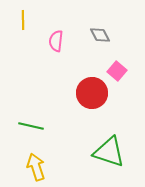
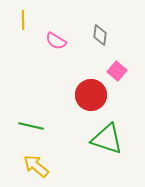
gray diamond: rotated 35 degrees clockwise
pink semicircle: rotated 65 degrees counterclockwise
red circle: moved 1 px left, 2 px down
green triangle: moved 2 px left, 13 px up
yellow arrow: moved 1 px up; rotated 32 degrees counterclockwise
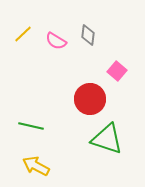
yellow line: moved 14 px down; rotated 48 degrees clockwise
gray diamond: moved 12 px left
red circle: moved 1 px left, 4 px down
yellow arrow: rotated 12 degrees counterclockwise
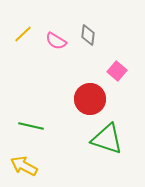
yellow arrow: moved 12 px left
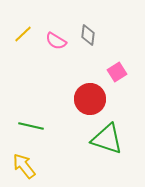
pink square: moved 1 px down; rotated 18 degrees clockwise
yellow arrow: rotated 24 degrees clockwise
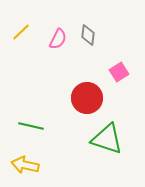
yellow line: moved 2 px left, 2 px up
pink semicircle: moved 2 px right, 2 px up; rotated 95 degrees counterclockwise
pink square: moved 2 px right
red circle: moved 3 px left, 1 px up
yellow arrow: moved 1 px right, 1 px up; rotated 40 degrees counterclockwise
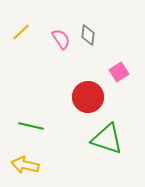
pink semicircle: moved 3 px right; rotated 60 degrees counterclockwise
red circle: moved 1 px right, 1 px up
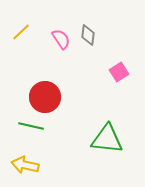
red circle: moved 43 px left
green triangle: rotated 12 degrees counterclockwise
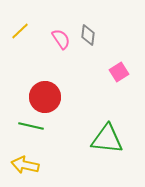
yellow line: moved 1 px left, 1 px up
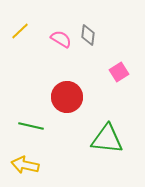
pink semicircle: rotated 25 degrees counterclockwise
red circle: moved 22 px right
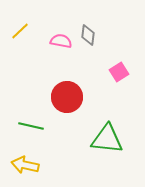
pink semicircle: moved 2 px down; rotated 20 degrees counterclockwise
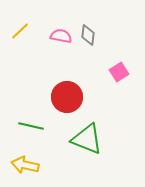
pink semicircle: moved 5 px up
green triangle: moved 20 px left; rotated 16 degrees clockwise
